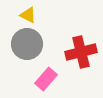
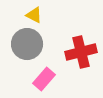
yellow triangle: moved 6 px right
pink rectangle: moved 2 px left
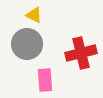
red cross: moved 1 px down
pink rectangle: moved 1 px right, 1 px down; rotated 45 degrees counterclockwise
